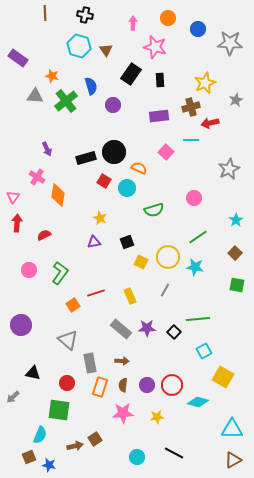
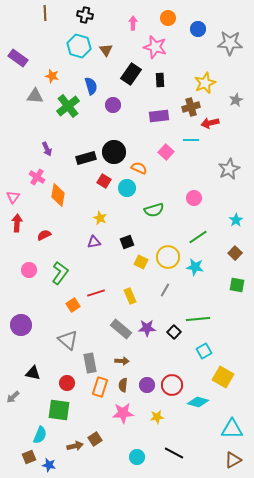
green cross at (66, 101): moved 2 px right, 5 px down
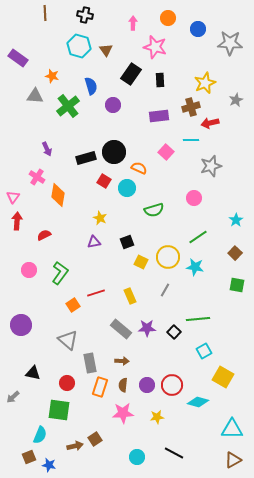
gray star at (229, 169): moved 18 px left, 3 px up; rotated 10 degrees clockwise
red arrow at (17, 223): moved 2 px up
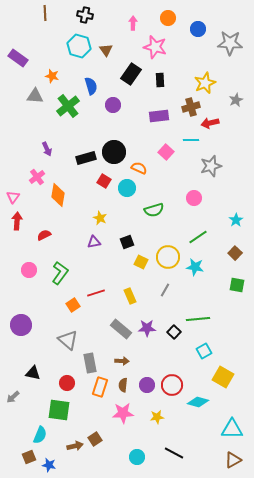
pink cross at (37, 177): rotated 21 degrees clockwise
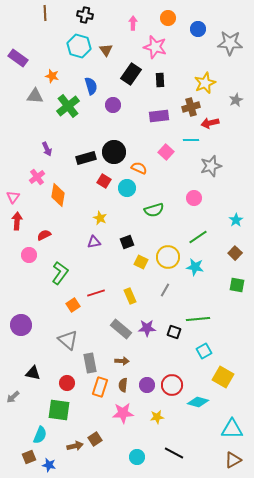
pink circle at (29, 270): moved 15 px up
black square at (174, 332): rotated 24 degrees counterclockwise
